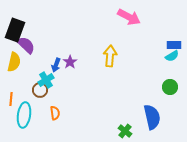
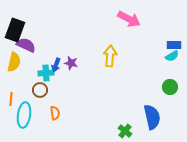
pink arrow: moved 2 px down
purple semicircle: rotated 18 degrees counterclockwise
purple star: moved 1 px right, 1 px down; rotated 24 degrees counterclockwise
cyan cross: moved 7 px up; rotated 28 degrees clockwise
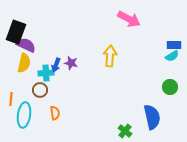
black rectangle: moved 1 px right, 2 px down
yellow semicircle: moved 10 px right, 1 px down
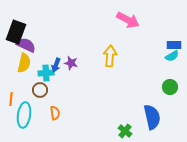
pink arrow: moved 1 px left, 1 px down
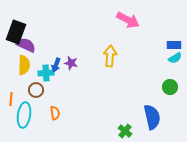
cyan semicircle: moved 3 px right, 2 px down
yellow semicircle: moved 2 px down; rotated 12 degrees counterclockwise
brown circle: moved 4 px left
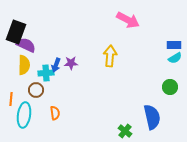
purple star: rotated 16 degrees counterclockwise
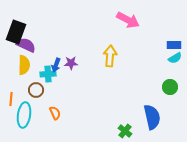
cyan cross: moved 2 px right, 1 px down
orange semicircle: rotated 16 degrees counterclockwise
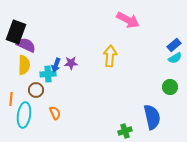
blue rectangle: rotated 40 degrees counterclockwise
green cross: rotated 32 degrees clockwise
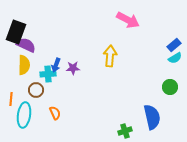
purple star: moved 2 px right, 5 px down
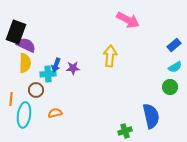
cyan semicircle: moved 9 px down
yellow semicircle: moved 1 px right, 2 px up
orange semicircle: rotated 80 degrees counterclockwise
blue semicircle: moved 1 px left, 1 px up
